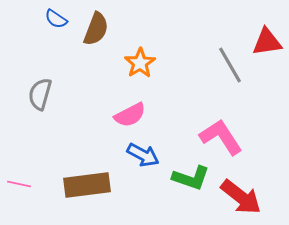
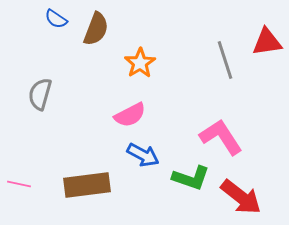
gray line: moved 5 px left, 5 px up; rotated 12 degrees clockwise
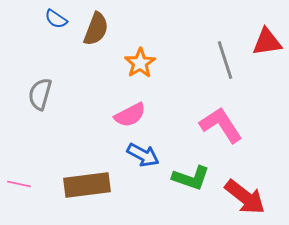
pink L-shape: moved 12 px up
red arrow: moved 4 px right
